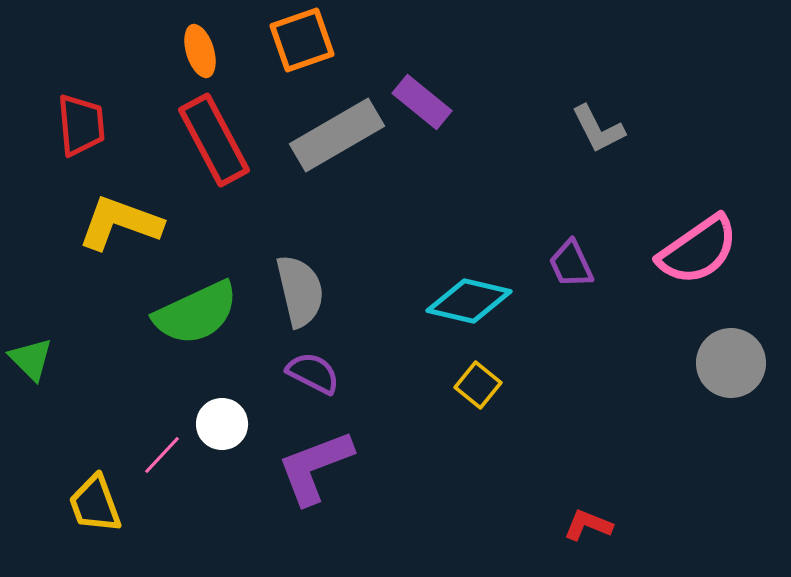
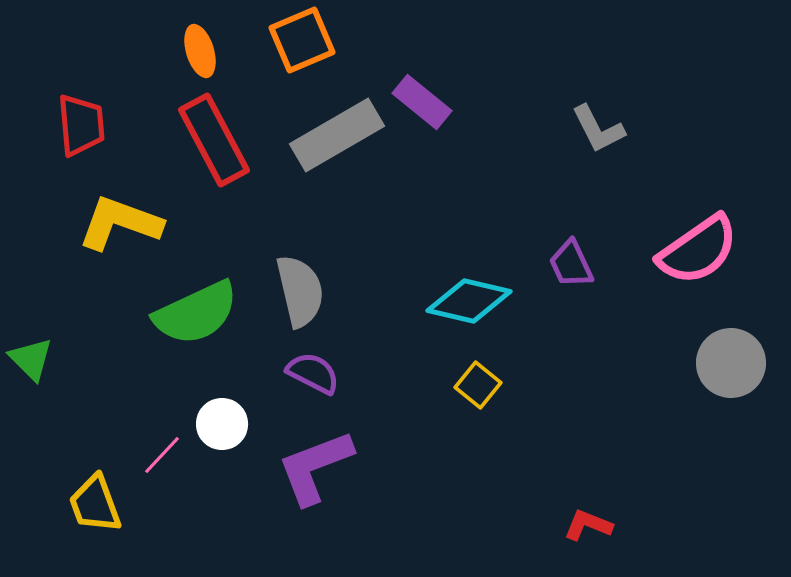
orange square: rotated 4 degrees counterclockwise
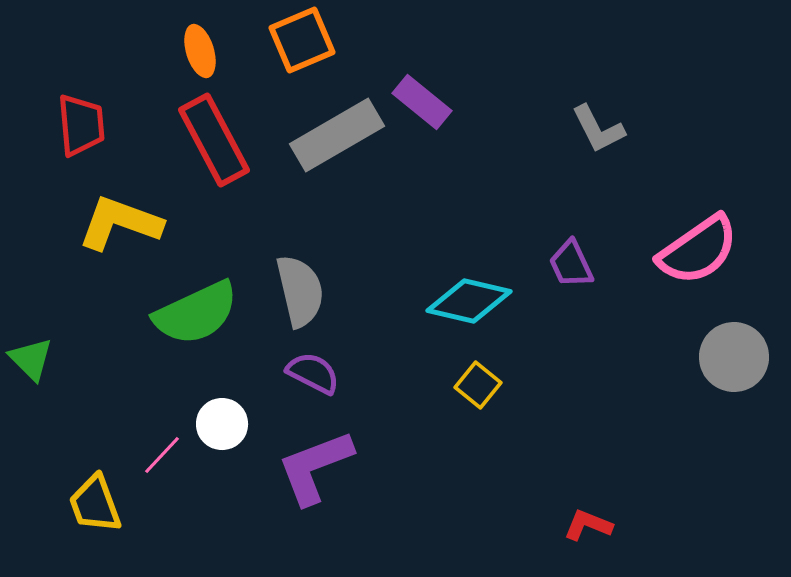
gray circle: moved 3 px right, 6 px up
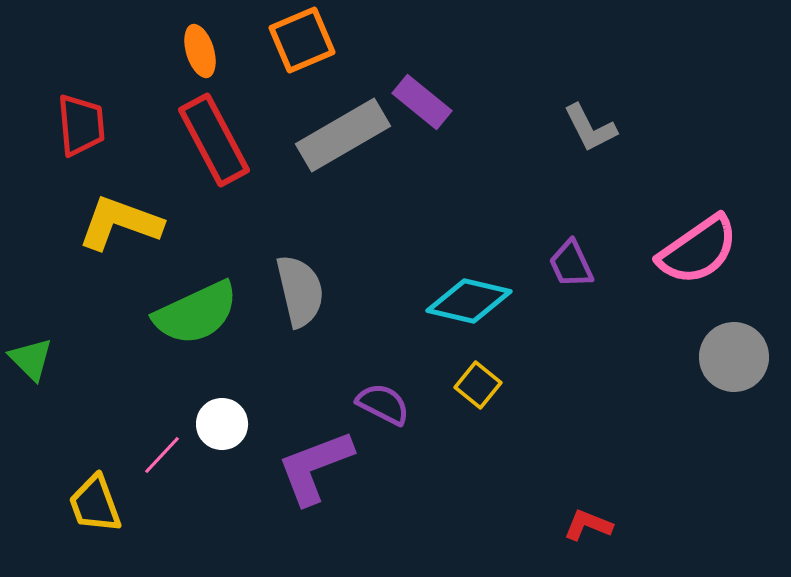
gray L-shape: moved 8 px left, 1 px up
gray rectangle: moved 6 px right
purple semicircle: moved 70 px right, 31 px down
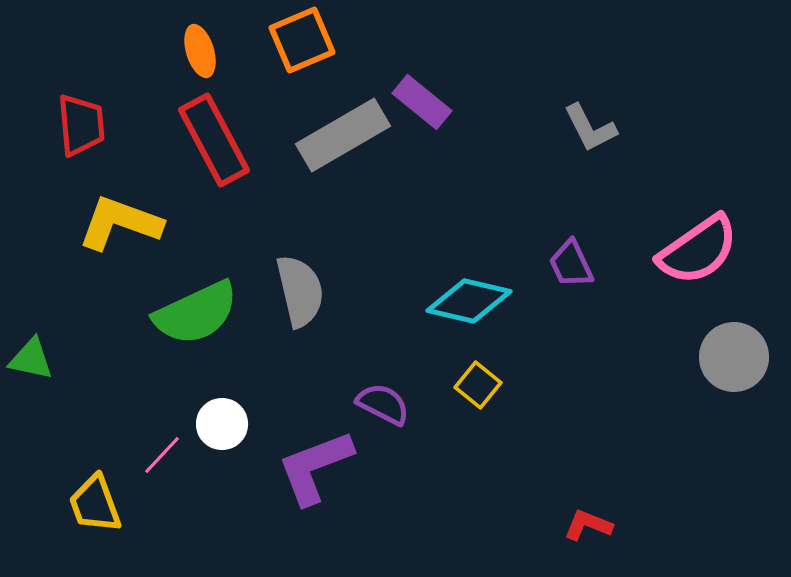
green triangle: rotated 33 degrees counterclockwise
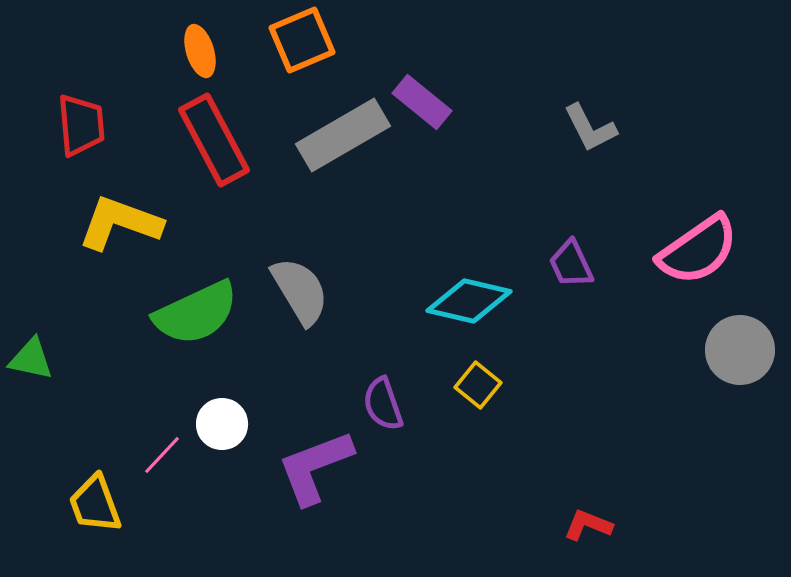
gray semicircle: rotated 18 degrees counterclockwise
gray circle: moved 6 px right, 7 px up
purple semicircle: rotated 136 degrees counterclockwise
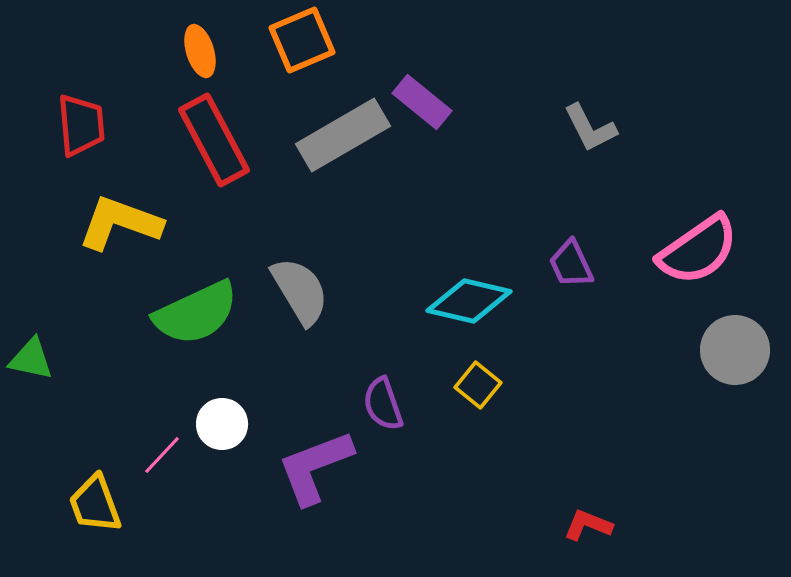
gray circle: moved 5 px left
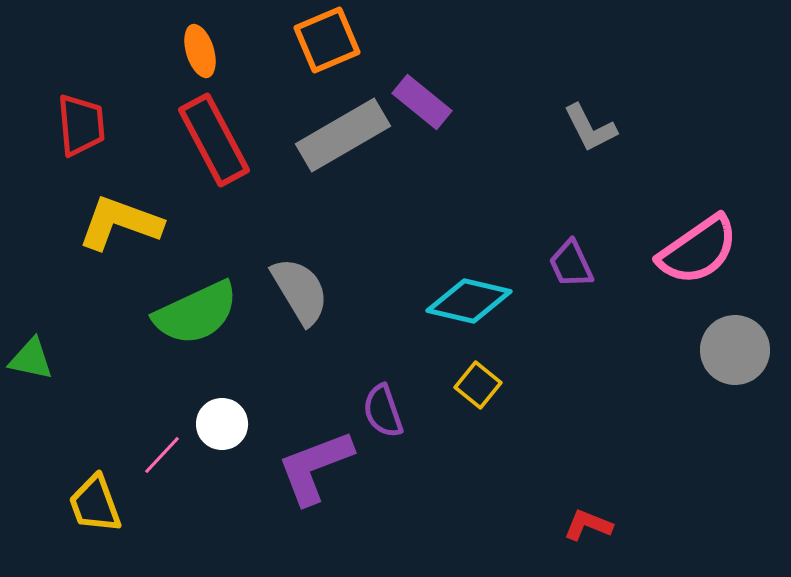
orange square: moved 25 px right
purple semicircle: moved 7 px down
